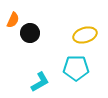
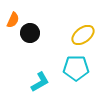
yellow ellipse: moved 2 px left; rotated 20 degrees counterclockwise
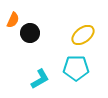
cyan L-shape: moved 3 px up
